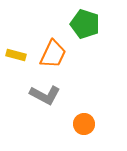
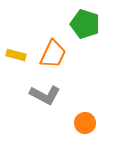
orange circle: moved 1 px right, 1 px up
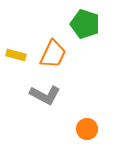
orange circle: moved 2 px right, 6 px down
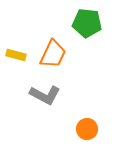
green pentagon: moved 2 px right, 1 px up; rotated 12 degrees counterclockwise
